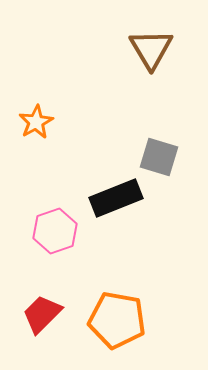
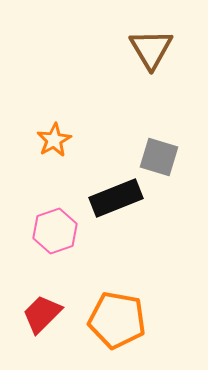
orange star: moved 18 px right, 18 px down
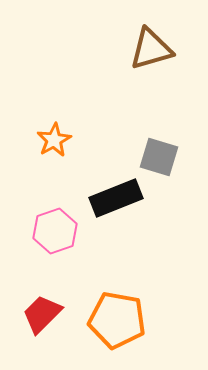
brown triangle: rotated 45 degrees clockwise
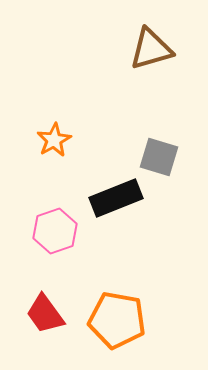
red trapezoid: moved 3 px right; rotated 81 degrees counterclockwise
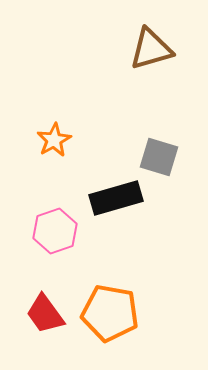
black rectangle: rotated 6 degrees clockwise
orange pentagon: moved 7 px left, 7 px up
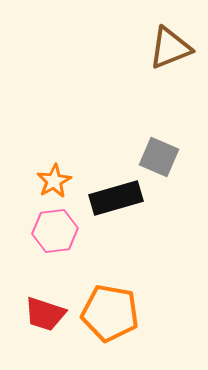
brown triangle: moved 19 px right, 1 px up; rotated 6 degrees counterclockwise
orange star: moved 41 px down
gray square: rotated 6 degrees clockwise
pink hexagon: rotated 12 degrees clockwise
red trapezoid: rotated 36 degrees counterclockwise
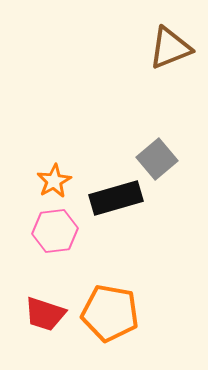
gray square: moved 2 px left, 2 px down; rotated 27 degrees clockwise
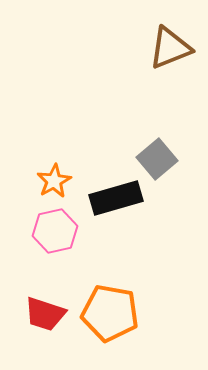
pink hexagon: rotated 6 degrees counterclockwise
